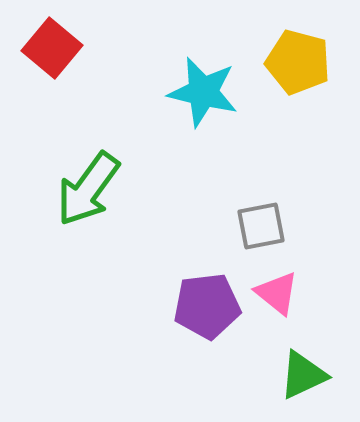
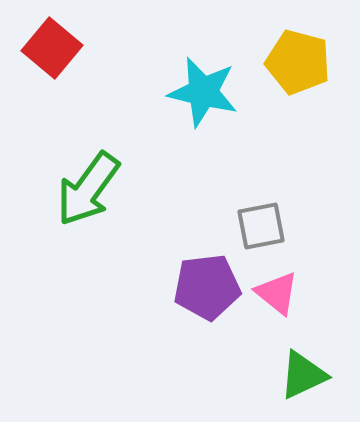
purple pentagon: moved 19 px up
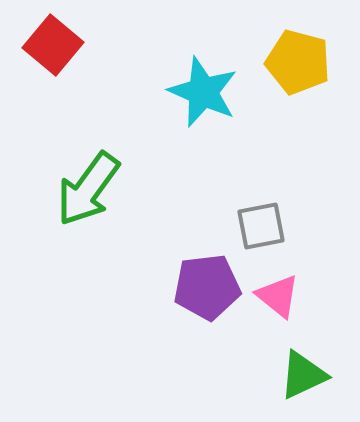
red square: moved 1 px right, 3 px up
cyan star: rotated 10 degrees clockwise
pink triangle: moved 1 px right, 3 px down
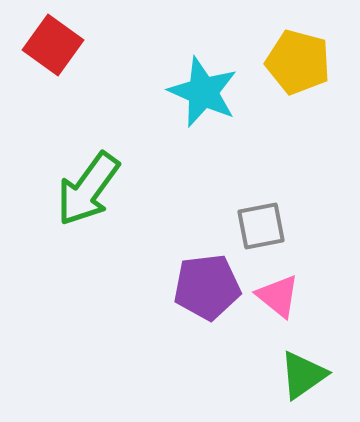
red square: rotated 4 degrees counterclockwise
green triangle: rotated 10 degrees counterclockwise
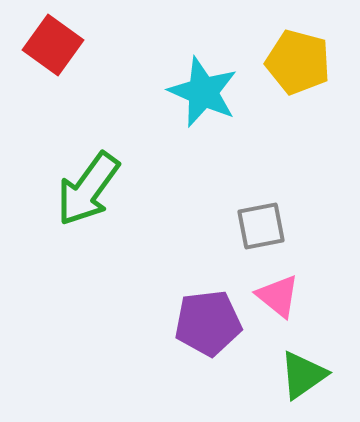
purple pentagon: moved 1 px right, 36 px down
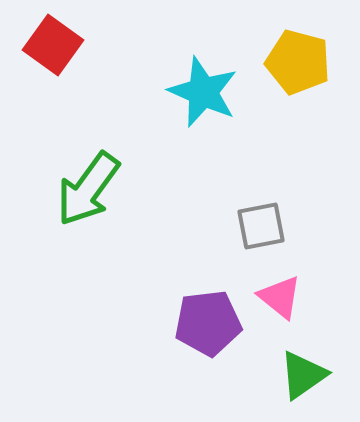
pink triangle: moved 2 px right, 1 px down
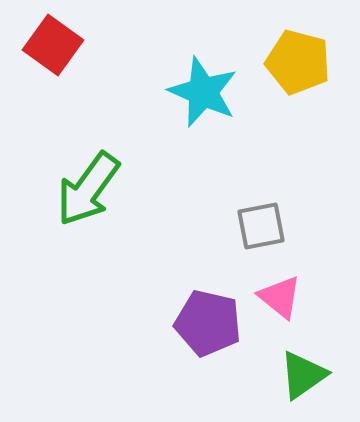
purple pentagon: rotated 20 degrees clockwise
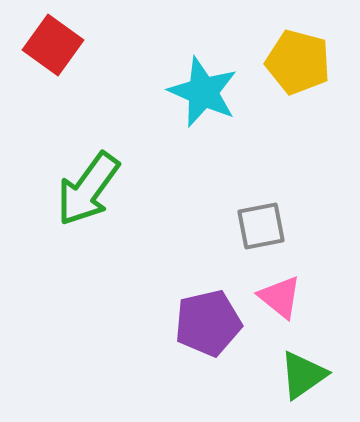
purple pentagon: rotated 26 degrees counterclockwise
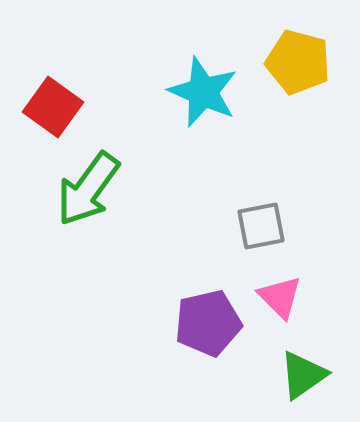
red square: moved 62 px down
pink triangle: rotated 6 degrees clockwise
